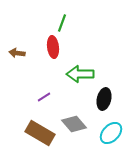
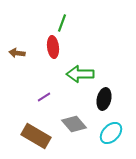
brown rectangle: moved 4 px left, 3 px down
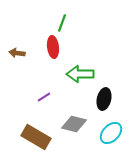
gray diamond: rotated 35 degrees counterclockwise
brown rectangle: moved 1 px down
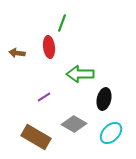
red ellipse: moved 4 px left
gray diamond: rotated 15 degrees clockwise
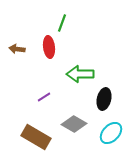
brown arrow: moved 4 px up
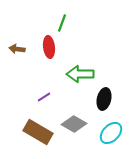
brown rectangle: moved 2 px right, 5 px up
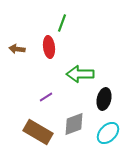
purple line: moved 2 px right
gray diamond: rotated 50 degrees counterclockwise
cyan ellipse: moved 3 px left
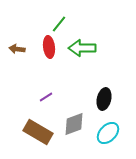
green line: moved 3 px left, 1 px down; rotated 18 degrees clockwise
green arrow: moved 2 px right, 26 px up
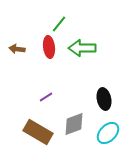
black ellipse: rotated 25 degrees counterclockwise
